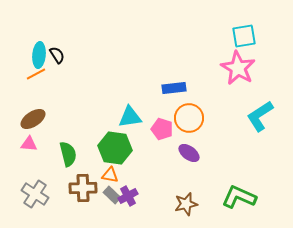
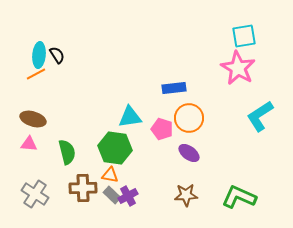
brown ellipse: rotated 50 degrees clockwise
green semicircle: moved 1 px left, 2 px up
brown star: moved 9 px up; rotated 10 degrees clockwise
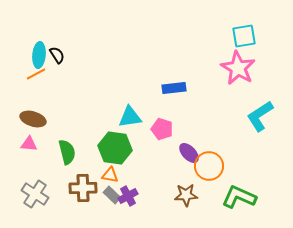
orange circle: moved 20 px right, 48 px down
purple ellipse: rotated 10 degrees clockwise
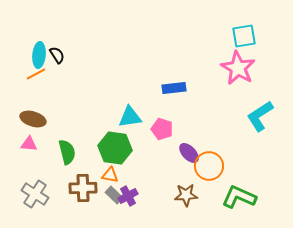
gray rectangle: moved 2 px right
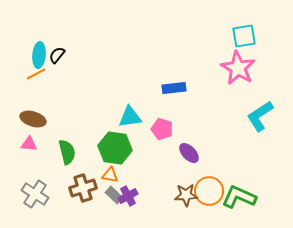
black semicircle: rotated 108 degrees counterclockwise
orange circle: moved 25 px down
brown cross: rotated 16 degrees counterclockwise
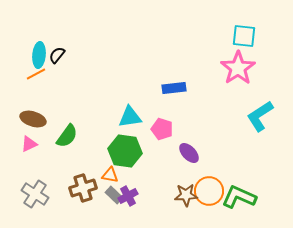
cyan square: rotated 15 degrees clockwise
pink star: rotated 8 degrees clockwise
pink triangle: rotated 30 degrees counterclockwise
green hexagon: moved 10 px right, 3 px down
green semicircle: moved 16 px up; rotated 50 degrees clockwise
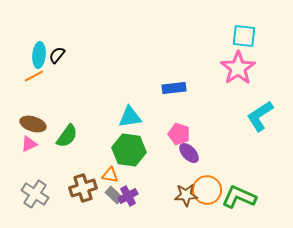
orange line: moved 2 px left, 2 px down
brown ellipse: moved 5 px down
pink pentagon: moved 17 px right, 5 px down
green hexagon: moved 4 px right, 1 px up
orange circle: moved 2 px left, 1 px up
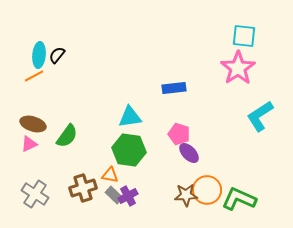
green L-shape: moved 2 px down
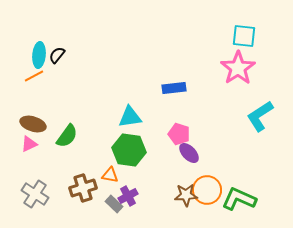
gray rectangle: moved 9 px down
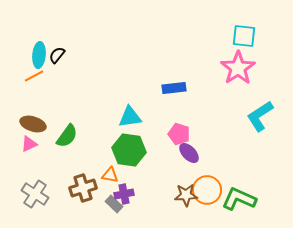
purple cross: moved 4 px left, 2 px up; rotated 18 degrees clockwise
